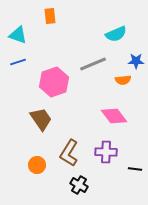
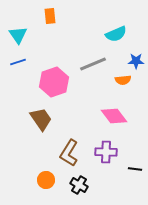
cyan triangle: rotated 36 degrees clockwise
orange circle: moved 9 px right, 15 px down
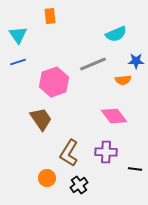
orange circle: moved 1 px right, 2 px up
black cross: rotated 24 degrees clockwise
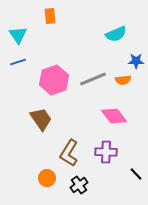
gray line: moved 15 px down
pink hexagon: moved 2 px up
black line: moved 1 px right, 5 px down; rotated 40 degrees clockwise
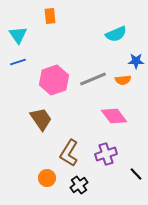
purple cross: moved 2 px down; rotated 20 degrees counterclockwise
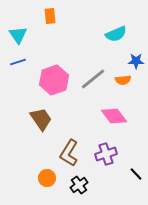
gray line: rotated 16 degrees counterclockwise
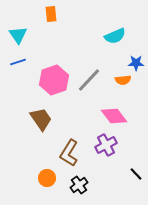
orange rectangle: moved 1 px right, 2 px up
cyan semicircle: moved 1 px left, 2 px down
blue star: moved 2 px down
gray line: moved 4 px left, 1 px down; rotated 8 degrees counterclockwise
purple cross: moved 9 px up; rotated 10 degrees counterclockwise
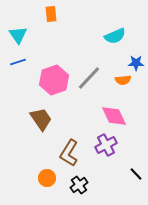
gray line: moved 2 px up
pink diamond: rotated 12 degrees clockwise
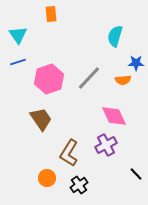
cyan semicircle: rotated 130 degrees clockwise
pink hexagon: moved 5 px left, 1 px up
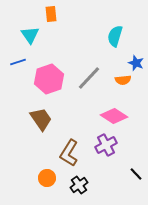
cyan triangle: moved 12 px right
blue star: rotated 21 degrees clockwise
pink diamond: rotated 32 degrees counterclockwise
